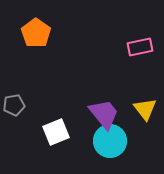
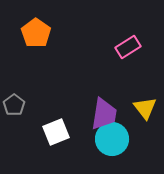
pink rectangle: moved 12 px left; rotated 20 degrees counterclockwise
gray pentagon: rotated 25 degrees counterclockwise
yellow triangle: moved 1 px up
purple trapezoid: rotated 48 degrees clockwise
cyan circle: moved 2 px right, 2 px up
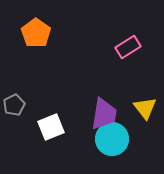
gray pentagon: rotated 10 degrees clockwise
white square: moved 5 px left, 5 px up
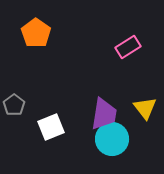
gray pentagon: rotated 10 degrees counterclockwise
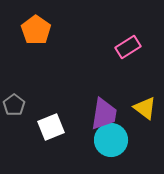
orange pentagon: moved 3 px up
yellow triangle: rotated 15 degrees counterclockwise
cyan circle: moved 1 px left, 1 px down
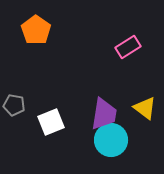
gray pentagon: rotated 25 degrees counterclockwise
white square: moved 5 px up
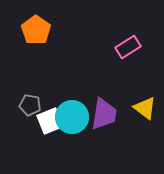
gray pentagon: moved 16 px right
white square: moved 1 px left, 1 px up
cyan circle: moved 39 px left, 23 px up
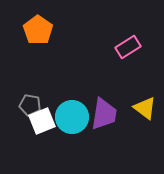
orange pentagon: moved 2 px right
white square: moved 8 px left
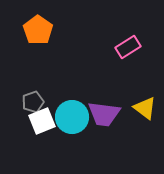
gray pentagon: moved 3 px right, 3 px up; rotated 30 degrees counterclockwise
purple trapezoid: rotated 88 degrees clockwise
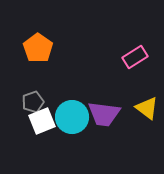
orange pentagon: moved 18 px down
pink rectangle: moved 7 px right, 10 px down
yellow triangle: moved 2 px right
